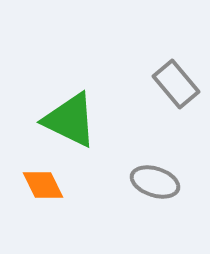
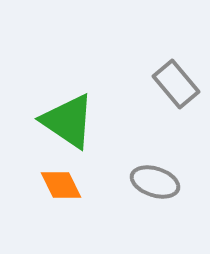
green triangle: moved 2 px left, 1 px down; rotated 8 degrees clockwise
orange diamond: moved 18 px right
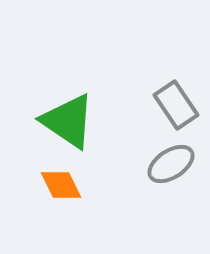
gray rectangle: moved 21 px down; rotated 6 degrees clockwise
gray ellipse: moved 16 px right, 18 px up; rotated 51 degrees counterclockwise
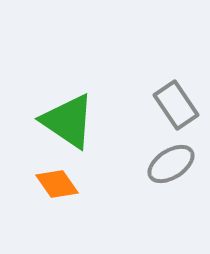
orange diamond: moved 4 px left, 1 px up; rotated 9 degrees counterclockwise
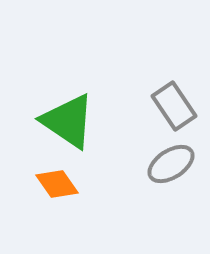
gray rectangle: moved 2 px left, 1 px down
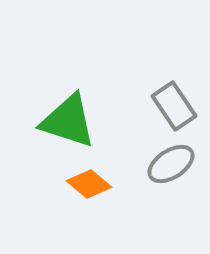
green triangle: rotated 16 degrees counterclockwise
orange diamond: moved 32 px right; rotated 15 degrees counterclockwise
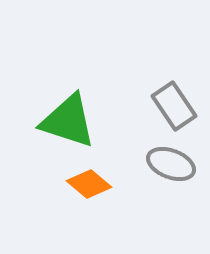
gray ellipse: rotated 54 degrees clockwise
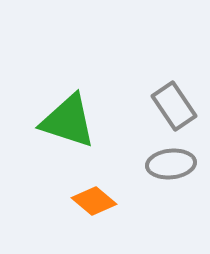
gray ellipse: rotated 27 degrees counterclockwise
orange diamond: moved 5 px right, 17 px down
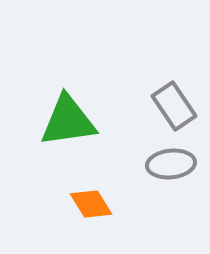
green triangle: rotated 26 degrees counterclockwise
orange diamond: moved 3 px left, 3 px down; rotated 18 degrees clockwise
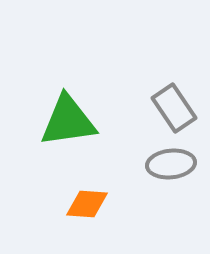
gray rectangle: moved 2 px down
orange diamond: moved 4 px left; rotated 54 degrees counterclockwise
